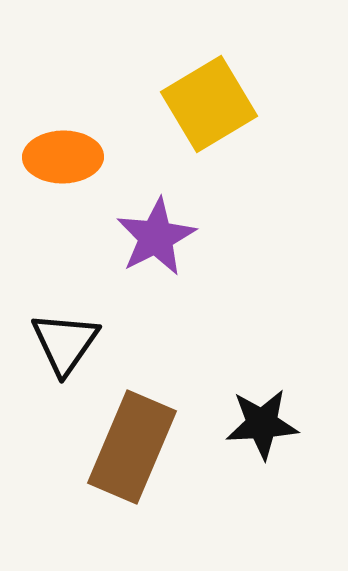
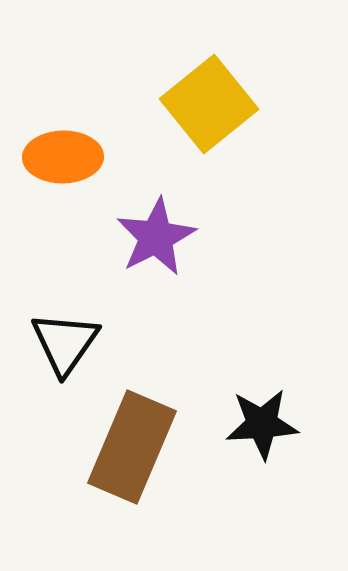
yellow square: rotated 8 degrees counterclockwise
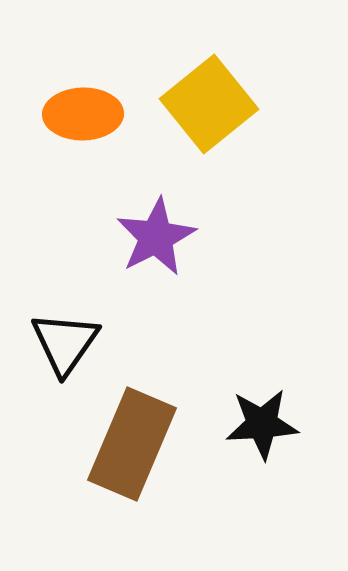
orange ellipse: moved 20 px right, 43 px up
brown rectangle: moved 3 px up
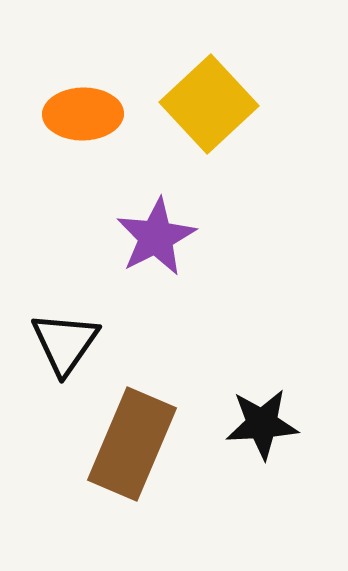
yellow square: rotated 4 degrees counterclockwise
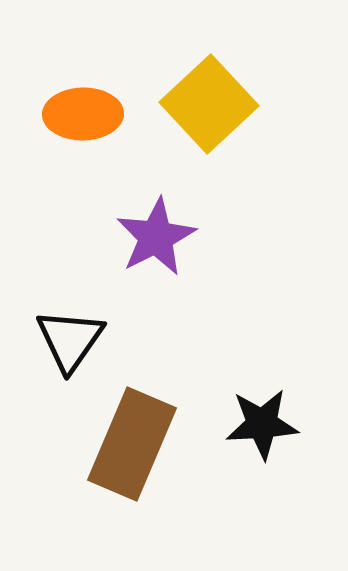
black triangle: moved 5 px right, 3 px up
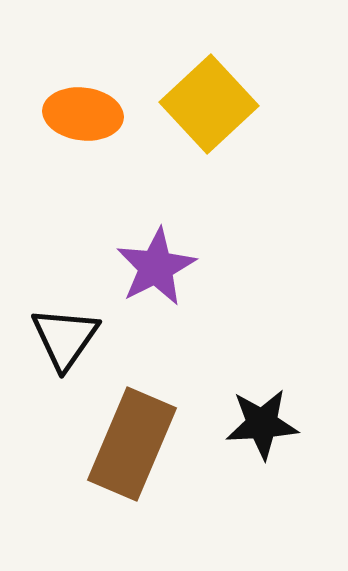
orange ellipse: rotated 8 degrees clockwise
purple star: moved 30 px down
black triangle: moved 5 px left, 2 px up
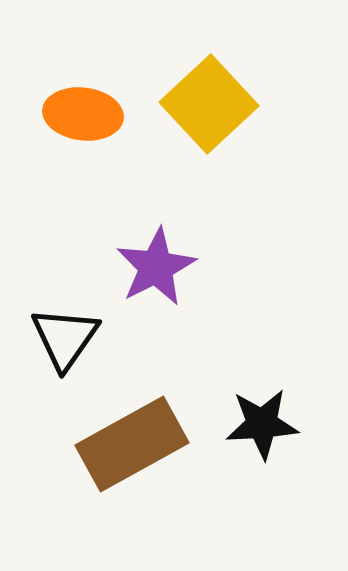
brown rectangle: rotated 38 degrees clockwise
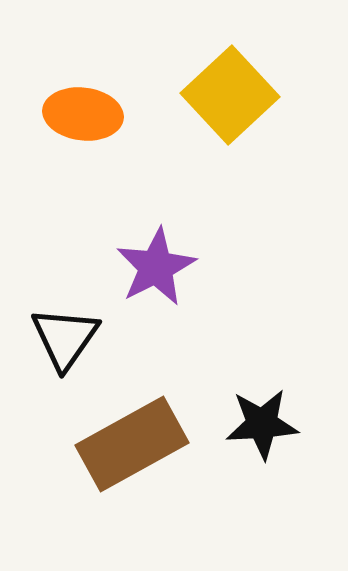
yellow square: moved 21 px right, 9 px up
